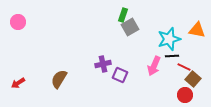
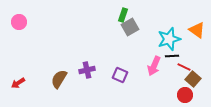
pink circle: moved 1 px right
orange triangle: rotated 24 degrees clockwise
purple cross: moved 16 px left, 6 px down
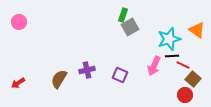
red line: moved 1 px left, 2 px up
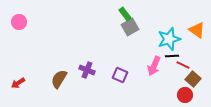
green rectangle: moved 2 px right, 1 px up; rotated 56 degrees counterclockwise
purple cross: rotated 35 degrees clockwise
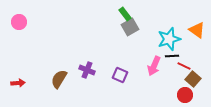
red line: moved 1 px right, 1 px down
red arrow: rotated 152 degrees counterclockwise
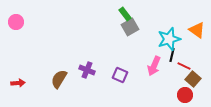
pink circle: moved 3 px left
black line: moved 1 px up; rotated 72 degrees counterclockwise
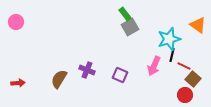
orange triangle: moved 1 px right, 5 px up
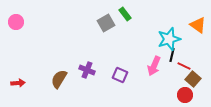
gray square: moved 24 px left, 4 px up
